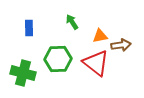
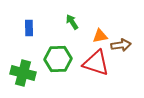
red triangle: rotated 20 degrees counterclockwise
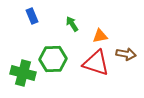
green arrow: moved 2 px down
blue rectangle: moved 3 px right, 12 px up; rotated 21 degrees counterclockwise
brown arrow: moved 5 px right, 9 px down; rotated 18 degrees clockwise
green hexagon: moved 5 px left
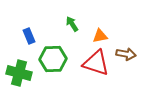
blue rectangle: moved 3 px left, 20 px down
green cross: moved 4 px left
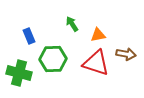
orange triangle: moved 2 px left, 1 px up
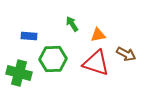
blue rectangle: rotated 63 degrees counterclockwise
brown arrow: rotated 18 degrees clockwise
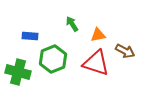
blue rectangle: moved 1 px right
brown arrow: moved 1 px left, 3 px up
green hexagon: rotated 20 degrees counterclockwise
green cross: moved 1 px left, 1 px up
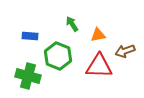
brown arrow: rotated 132 degrees clockwise
green hexagon: moved 5 px right, 3 px up; rotated 16 degrees counterclockwise
red triangle: moved 3 px right, 3 px down; rotated 16 degrees counterclockwise
green cross: moved 10 px right, 4 px down
